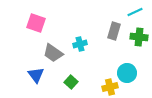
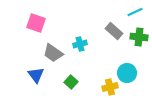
gray rectangle: rotated 66 degrees counterclockwise
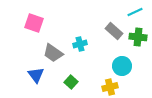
pink square: moved 2 px left
green cross: moved 1 px left
cyan circle: moved 5 px left, 7 px up
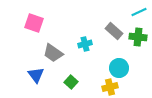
cyan line: moved 4 px right
cyan cross: moved 5 px right
cyan circle: moved 3 px left, 2 px down
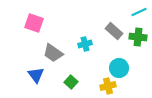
yellow cross: moved 2 px left, 1 px up
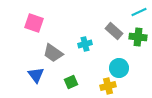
green square: rotated 24 degrees clockwise
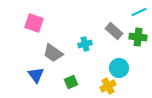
yellow cross: rotated 14 degrees counterclockwise
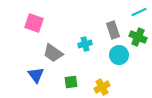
gray rectangle: moved 1 px left, 1 px up; rotated 30 degrees clockwise
green cross: rotated 18 degrees clockwise
cyan circle: moved 13 px up
green square: rotated 16 degrees clockwise
yellow cross: moved 6 px left, 1 px down
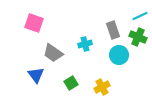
cyan line: moved 1 px right, 4 px down
green square: moved 1 px down; rotated 24 degrees counterclockwise
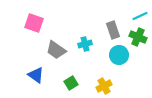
gray trapezoid: moved 3 px right, 3 px up
blue triangle: rotated 18 degrees counterclockwise
yellow cross: moved 2 px right, 1 px up
